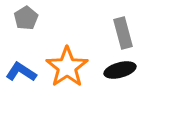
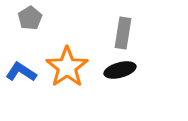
gray pentagon: moved 4 px right
gray rectangle: rotated 24 degrees clockwise
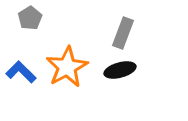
gray rectangle: rotated 12 degrees clockwise
orange star: rotated 6 degrees clockwise
blue L-shape: rotated 12 degrees clockwise
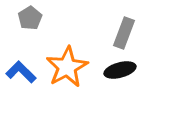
gray rectangle: moved 1 px right
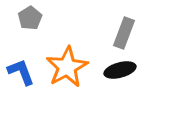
blue L-shape: rotated 24 degrees clockwise
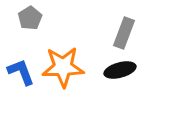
orange star: moved 4 px left; rotated 27 degrees clockwise
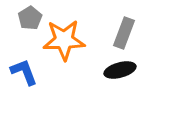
orange star: moved 1 px right, 27 px up
blue L-shape: moved 3 px right
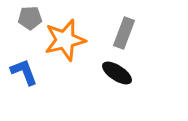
gray pentagon: rotated 30 degrees clockwise
orange star: moved 1 px right; rotated 12 degrees counterclockwise
black ellipse: moved 3 px left, 3 px down; rotated 48 degrees clockwise
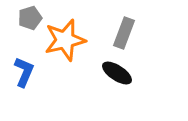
gray pentagon: rotated 15 degrees counterclockwise
blue L-shape: rotated 44 degrees clockwise
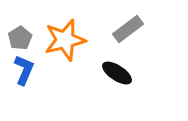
gray pentagon: moved 10 px left, 20 px down; rotated 15 degrees counterclockwise
gray rectangle: moved 4 px right, 4 px up; rotated 32 degrees clockwise
blue L-shape: moved 2 px up
